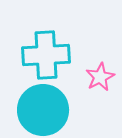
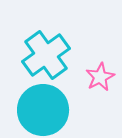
cyan cross: rotated 33 degrees counterclockwise
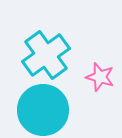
pink star: rotated 28 degrees counterclockwise
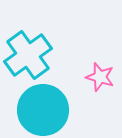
cyan cross: moved 18 px left
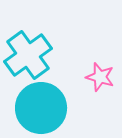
cyan circle: moved 2 px left, 2 px up
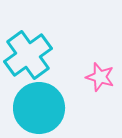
cyan circle: moved 2 px left
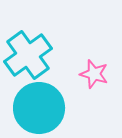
pink star: moved 6 px left, 3 px up
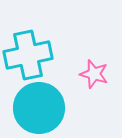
cyan cross: rotated 24 degrees clockwise
